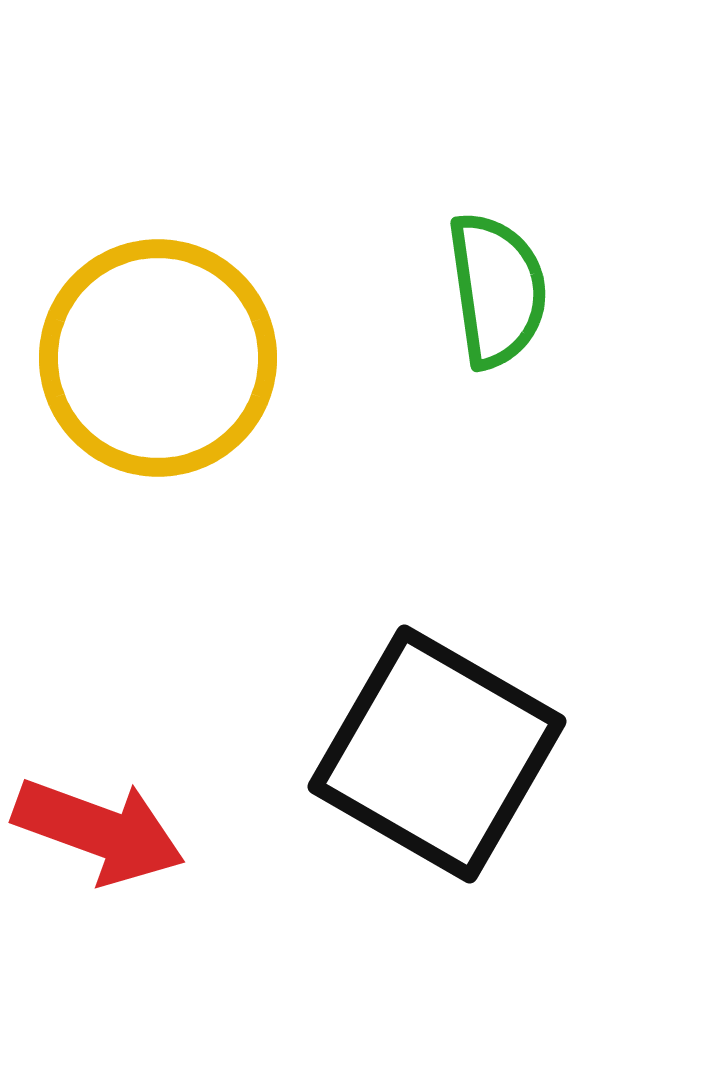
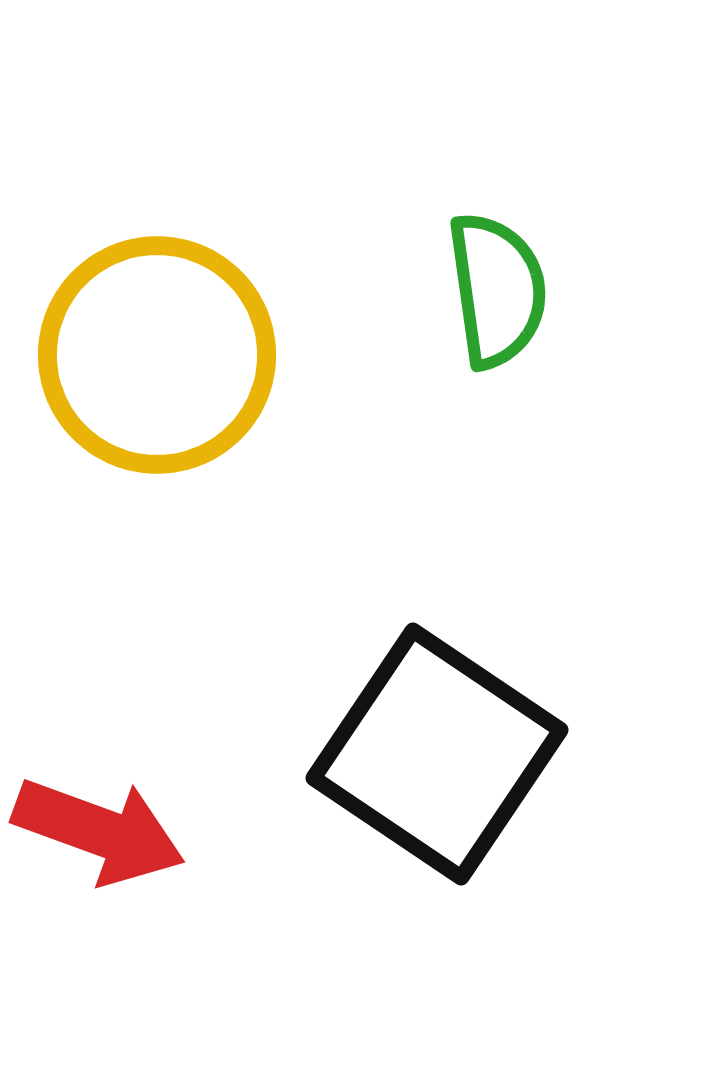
yellow circle: moved 1 px left, 3 px up
black square: rotated 4 degrees clockwise
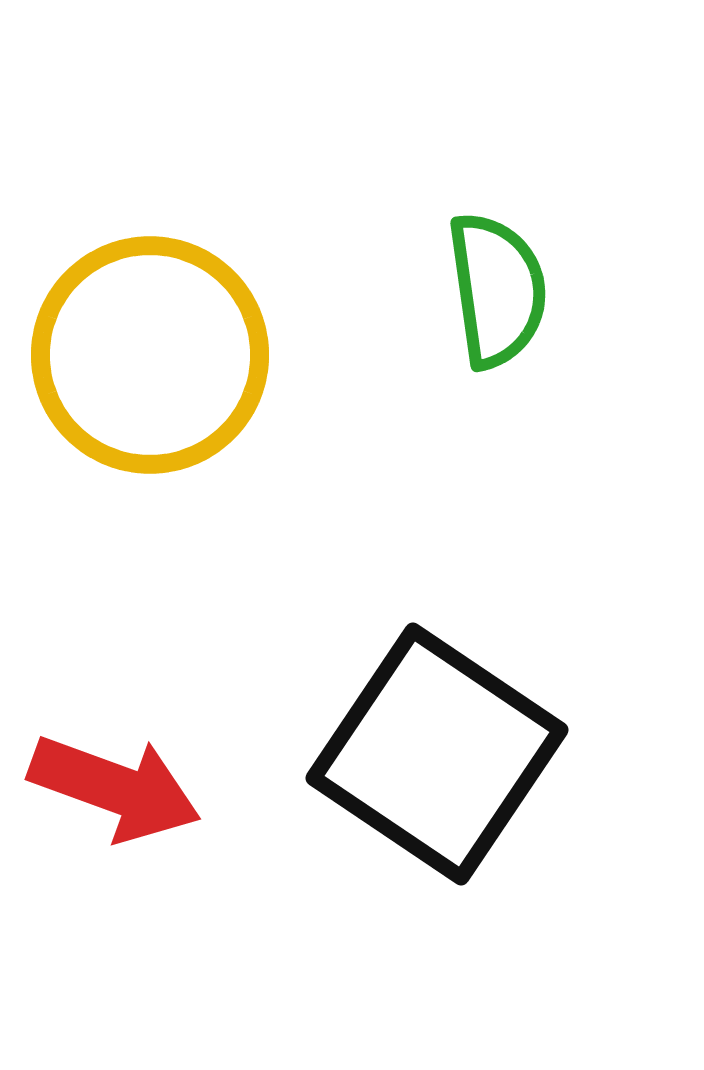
yellow circle: moved 7 px left
red arrow: moved 16 px right, 43 px up
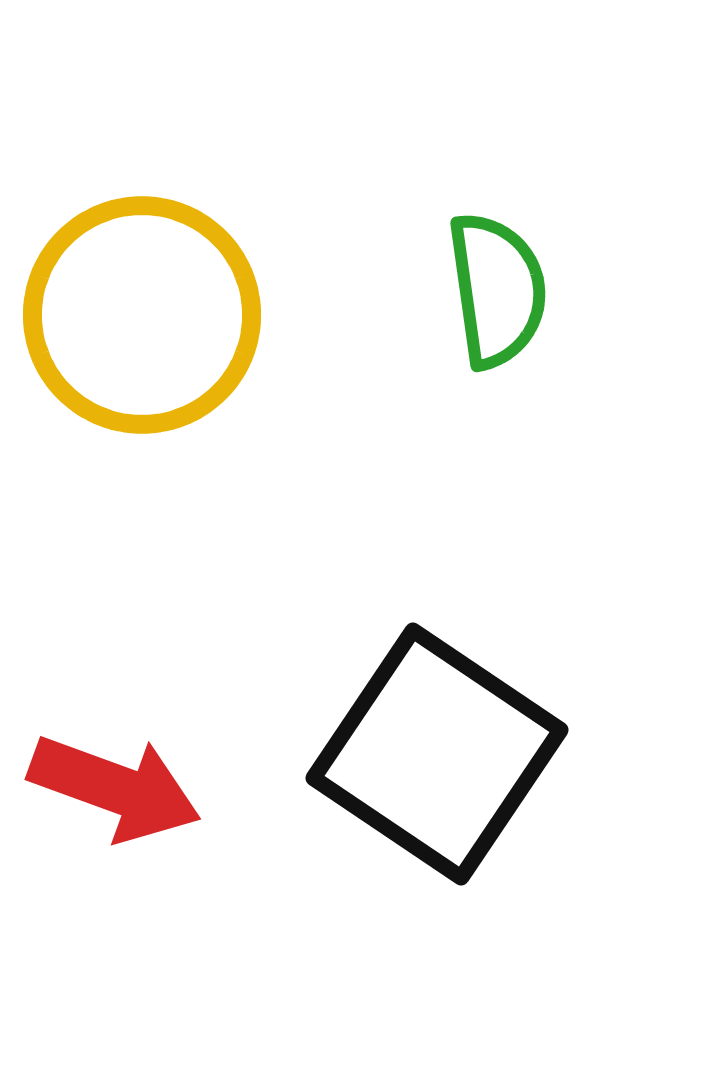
yellow circle: moved 8 px left, 40 px up
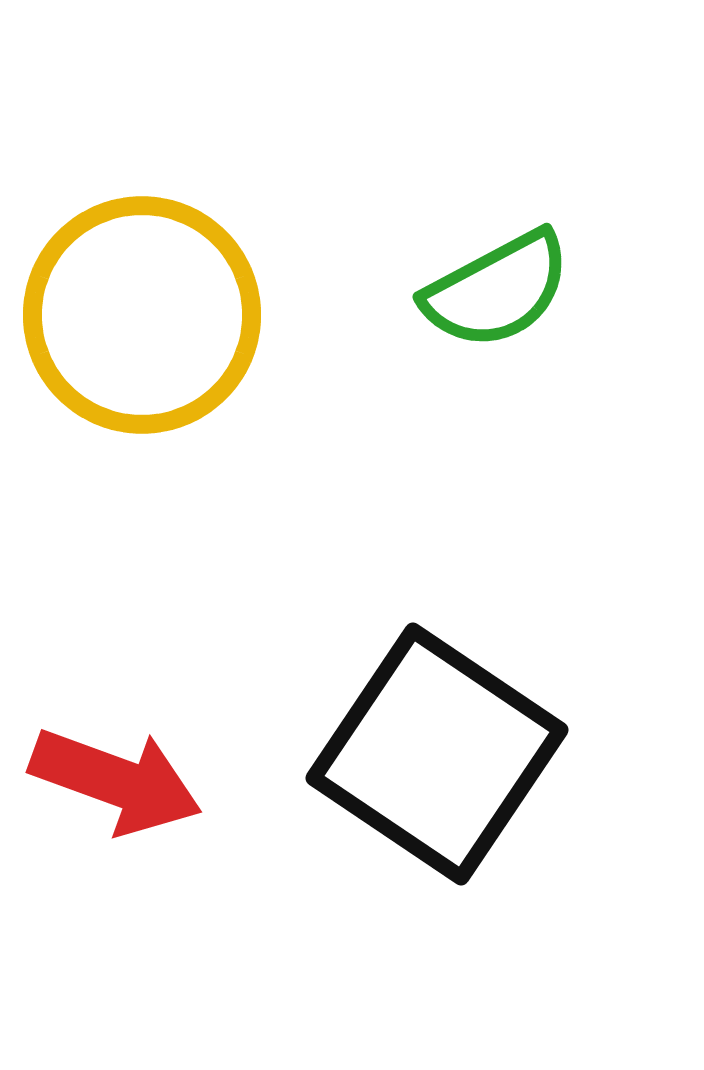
green semicircle: rotated 70 degrees clockwise
red arrow: moved 1 px right, 7 px up
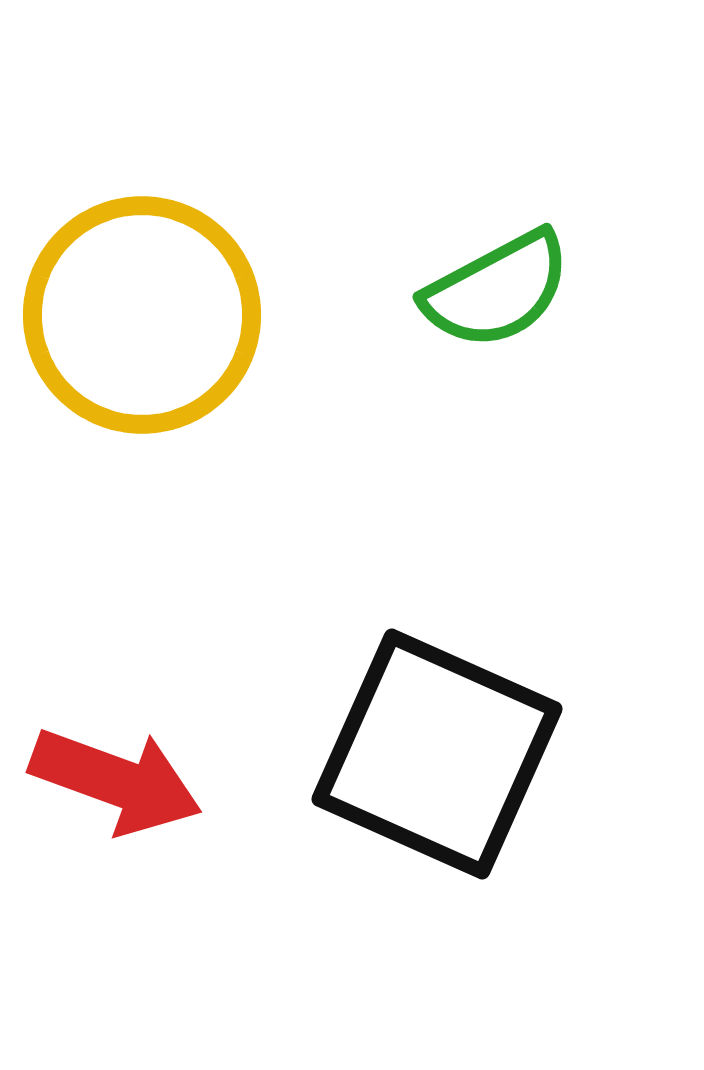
black square: rotated 10 degrees counterclockwise
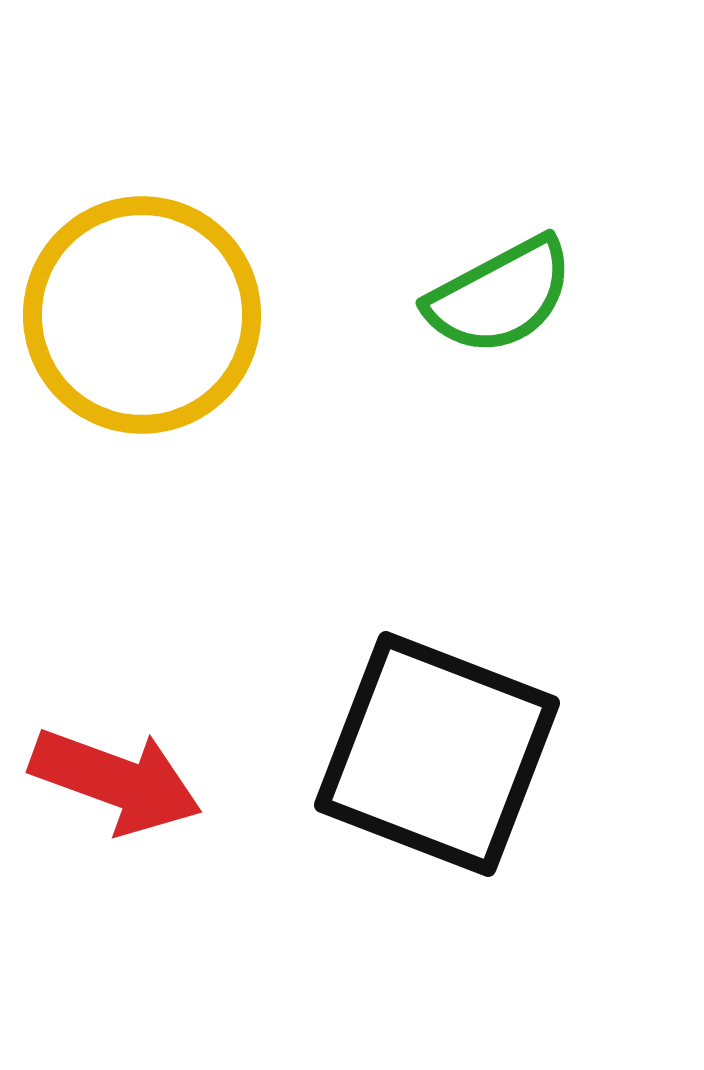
green semicircle: moved 3 px right, 6 px down
black square: rotated 3 degrees counterclockwise
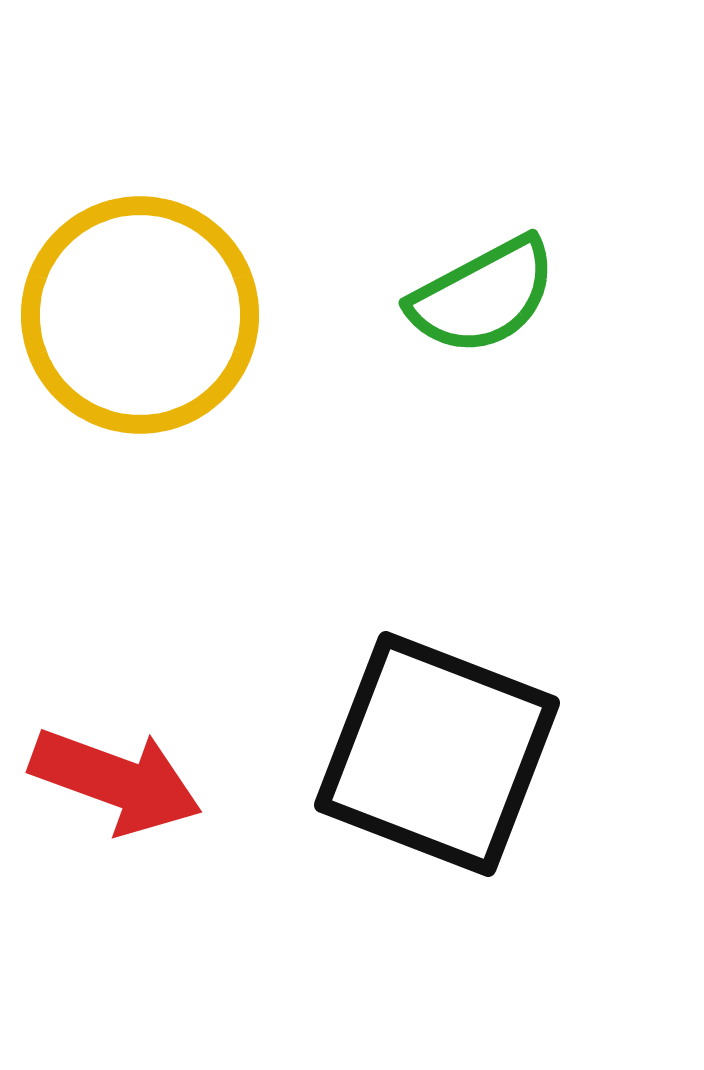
green semicircle: moved 17 px left
yellow circle: moved 2 px left
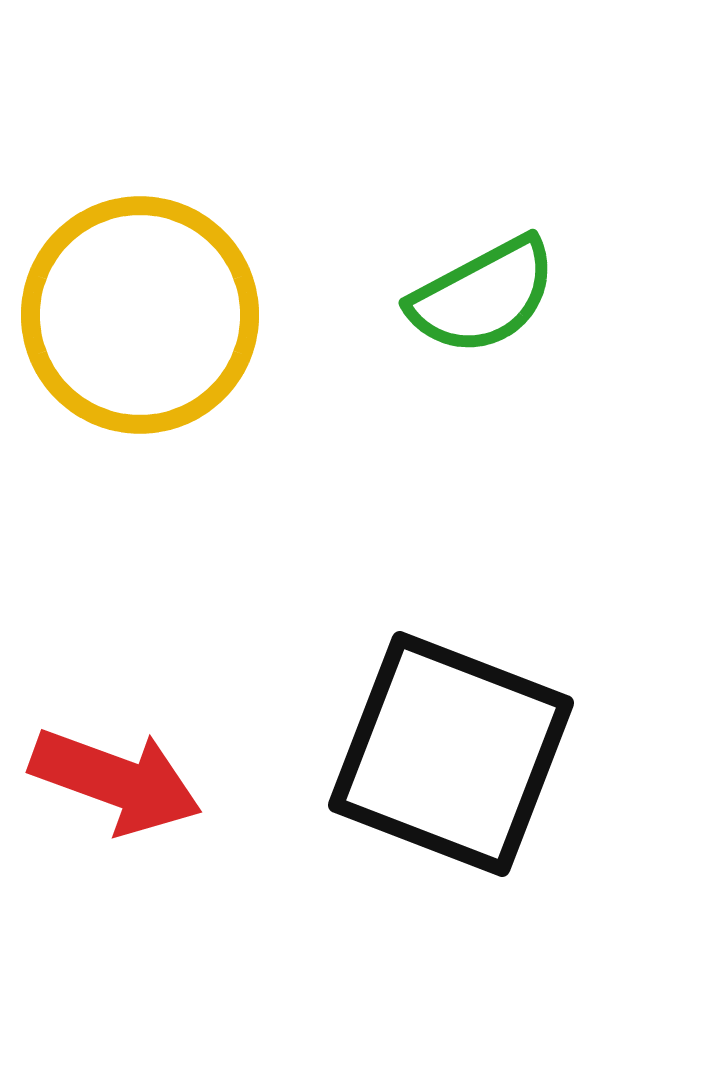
black square: moved 14 px right
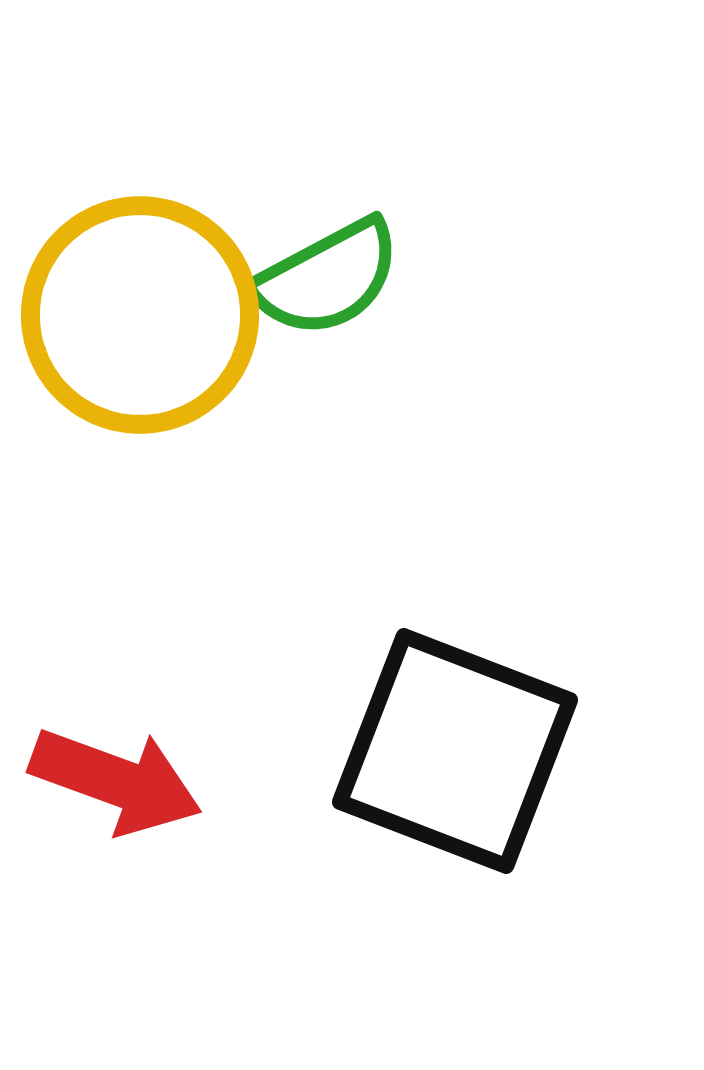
green semicircle: moved 156 px left, 18 px up
black square: moved 4 px right, 3 px up
